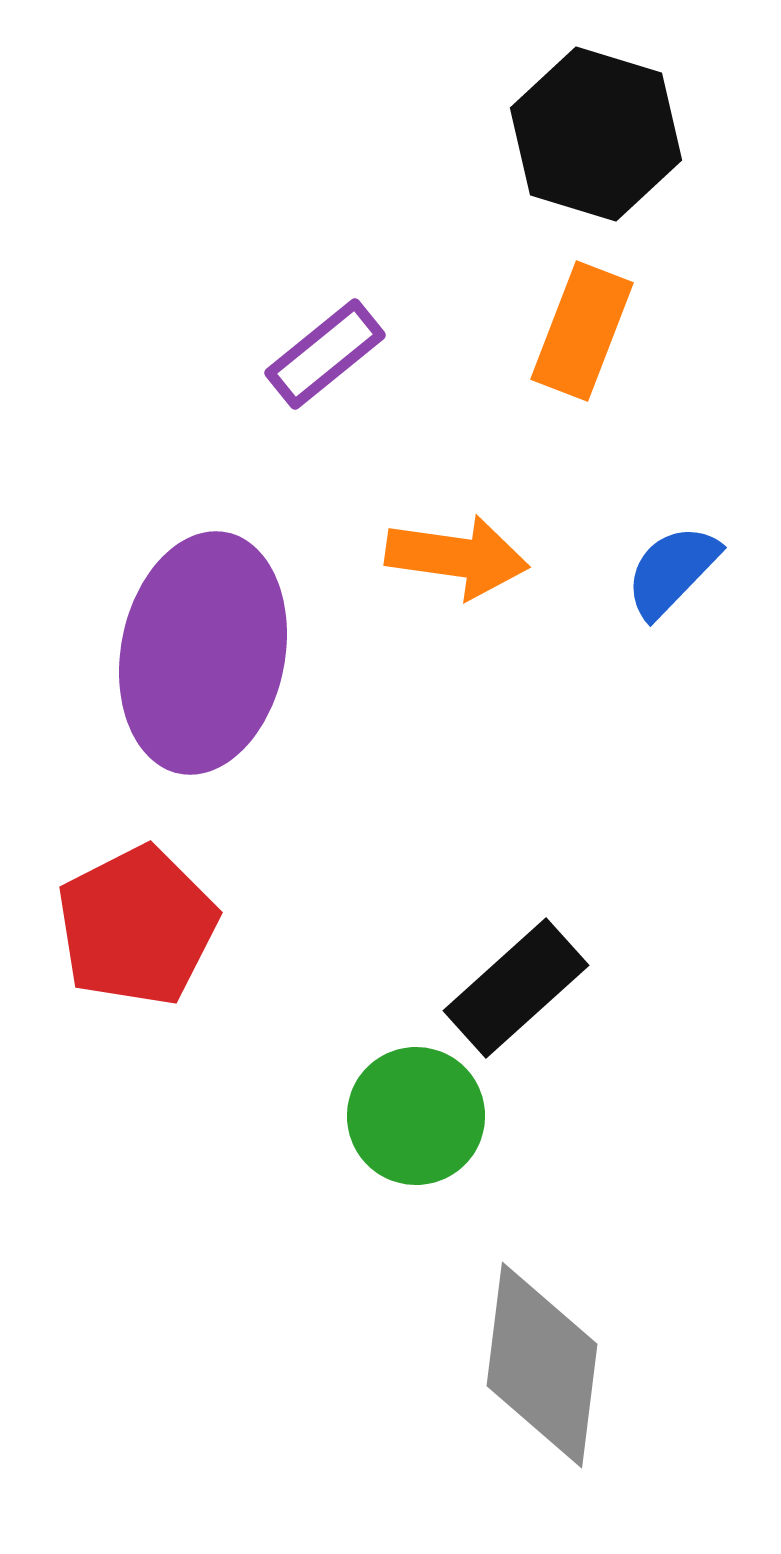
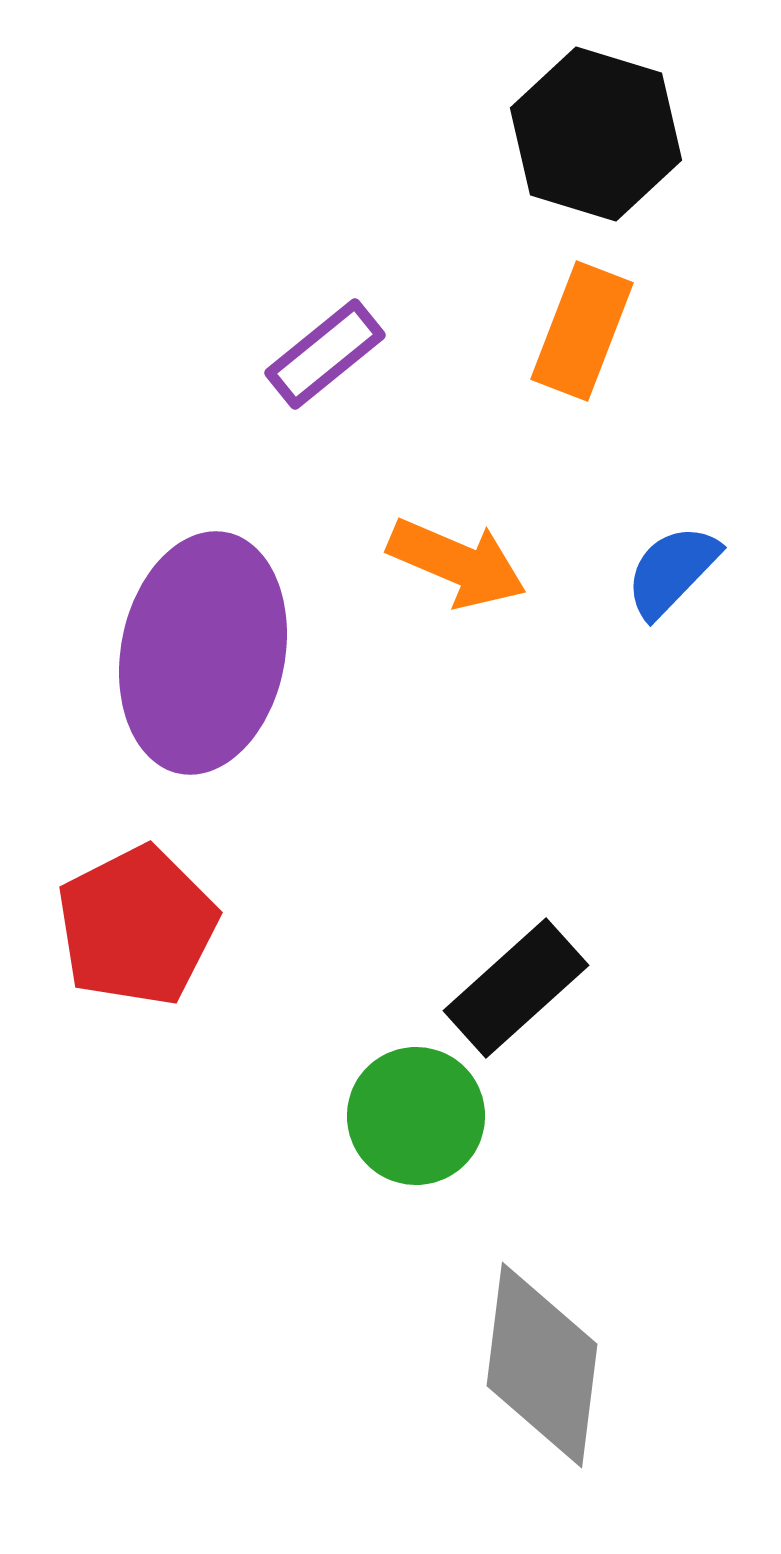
orange arrow: moved 6 px down; rotated 15 degrees clockwise
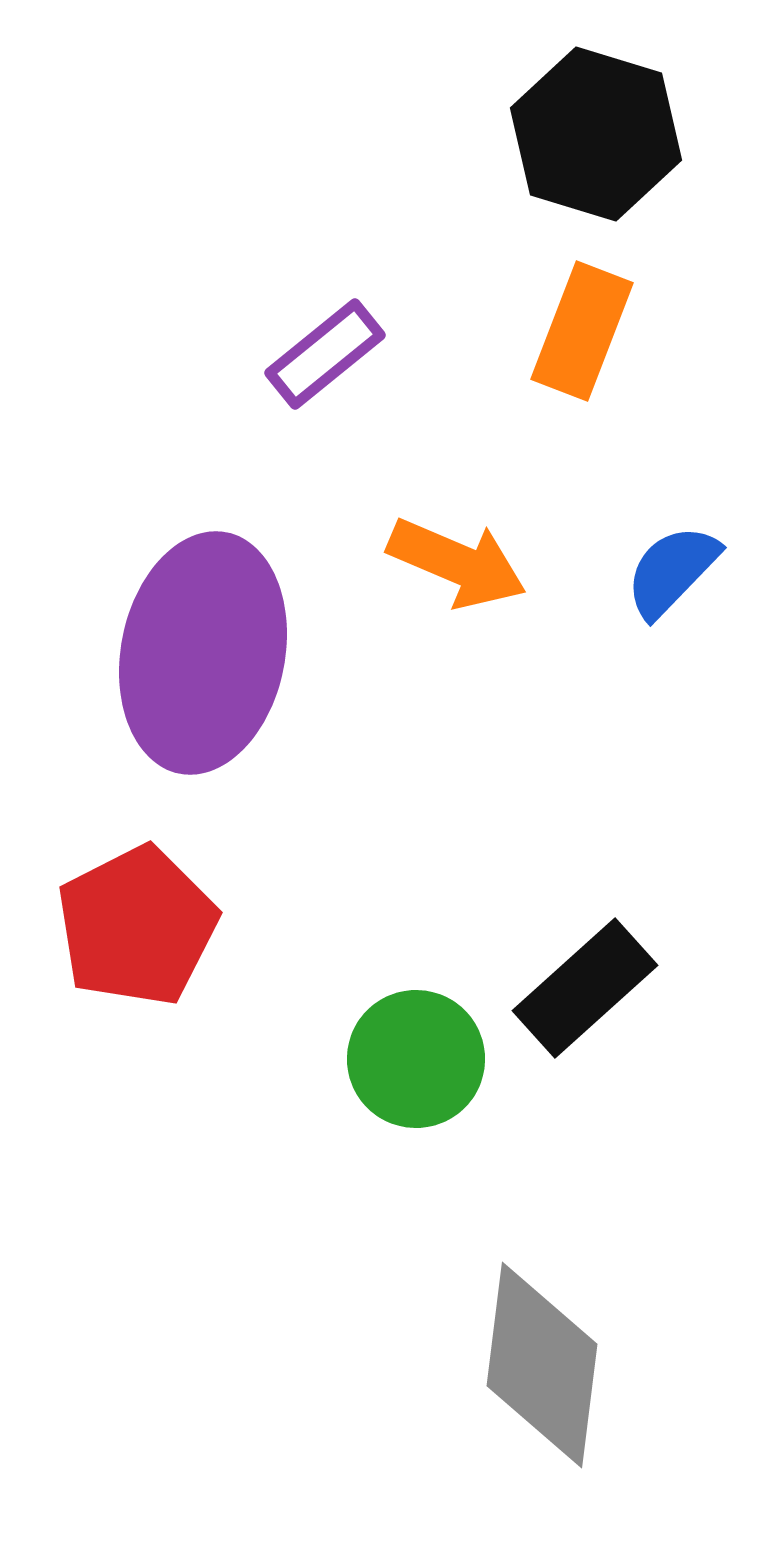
black rectangle: moved 69 px right
green circle: moved 57 px up
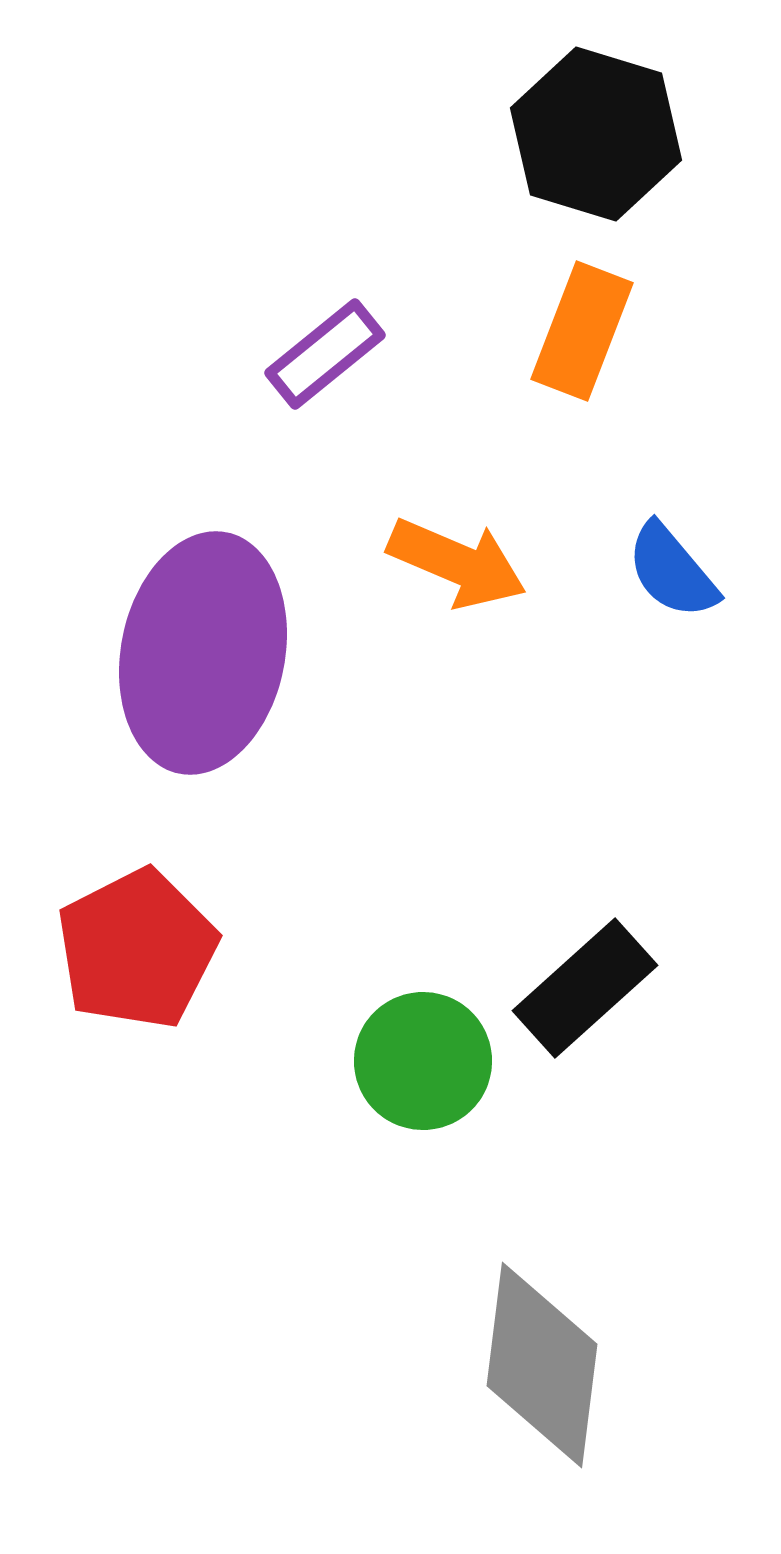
blue semicircle: rotated 84 degrees counterclockwise
red pentagon: moved 23 px down
green circle: moved 7 px right, 2 px down
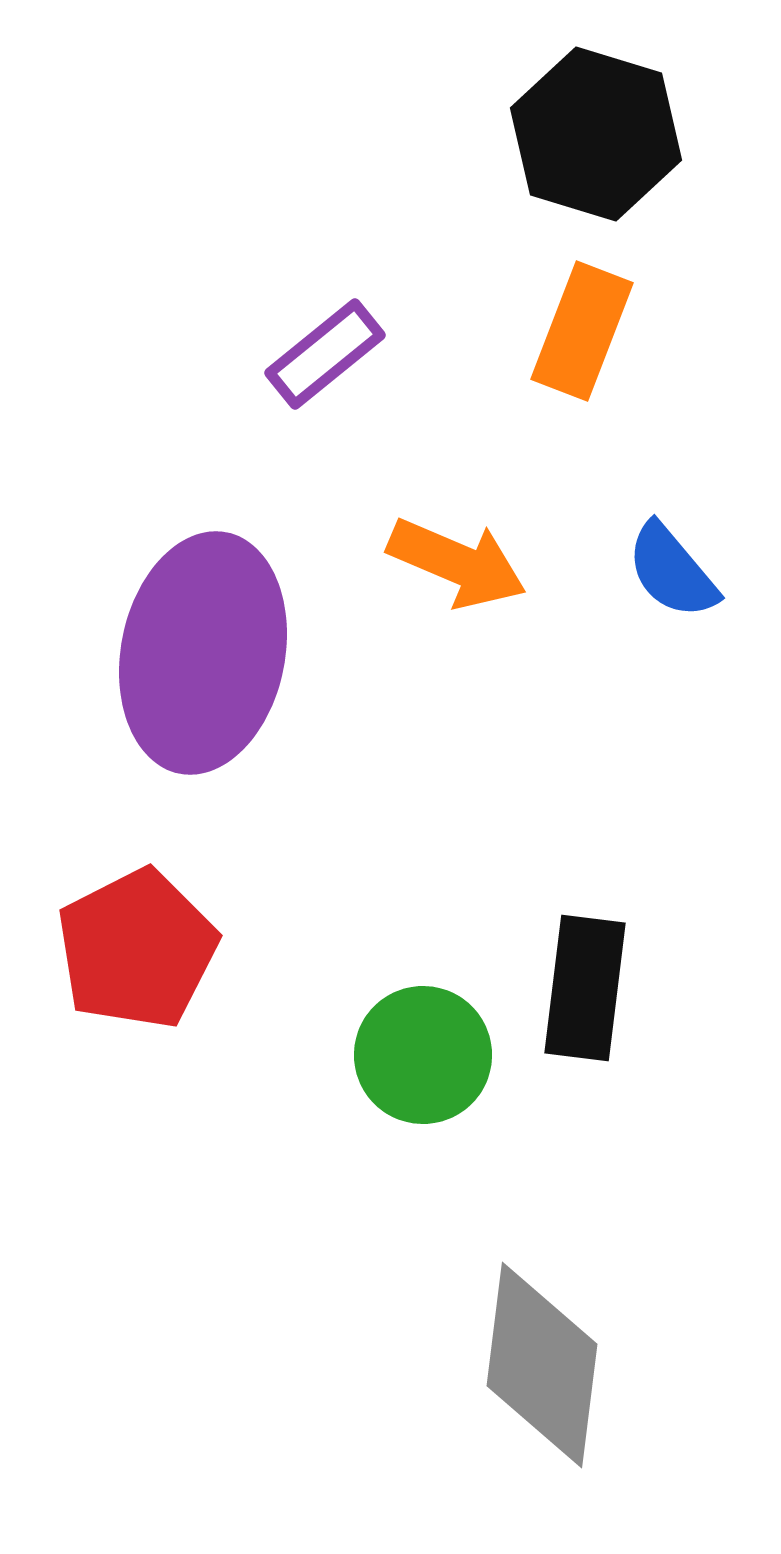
black rectangle: rotated 41 degrees counterclockwise
green circle: moved 6 px up
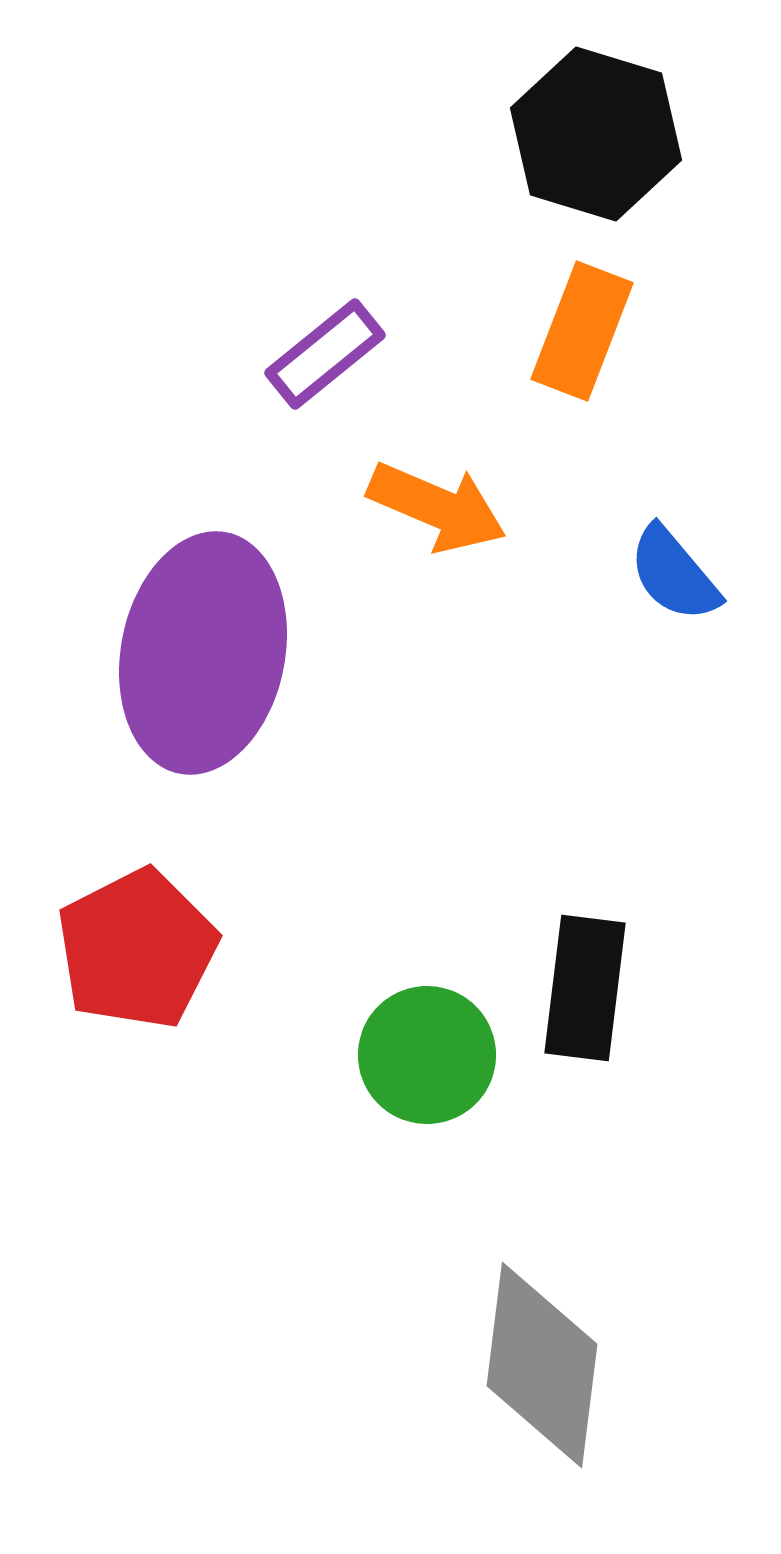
orange arrow: moved 20 px left, 56 px up
blue semicircle: moved 2 px right, 3 px down
green circle: moved 4 px right
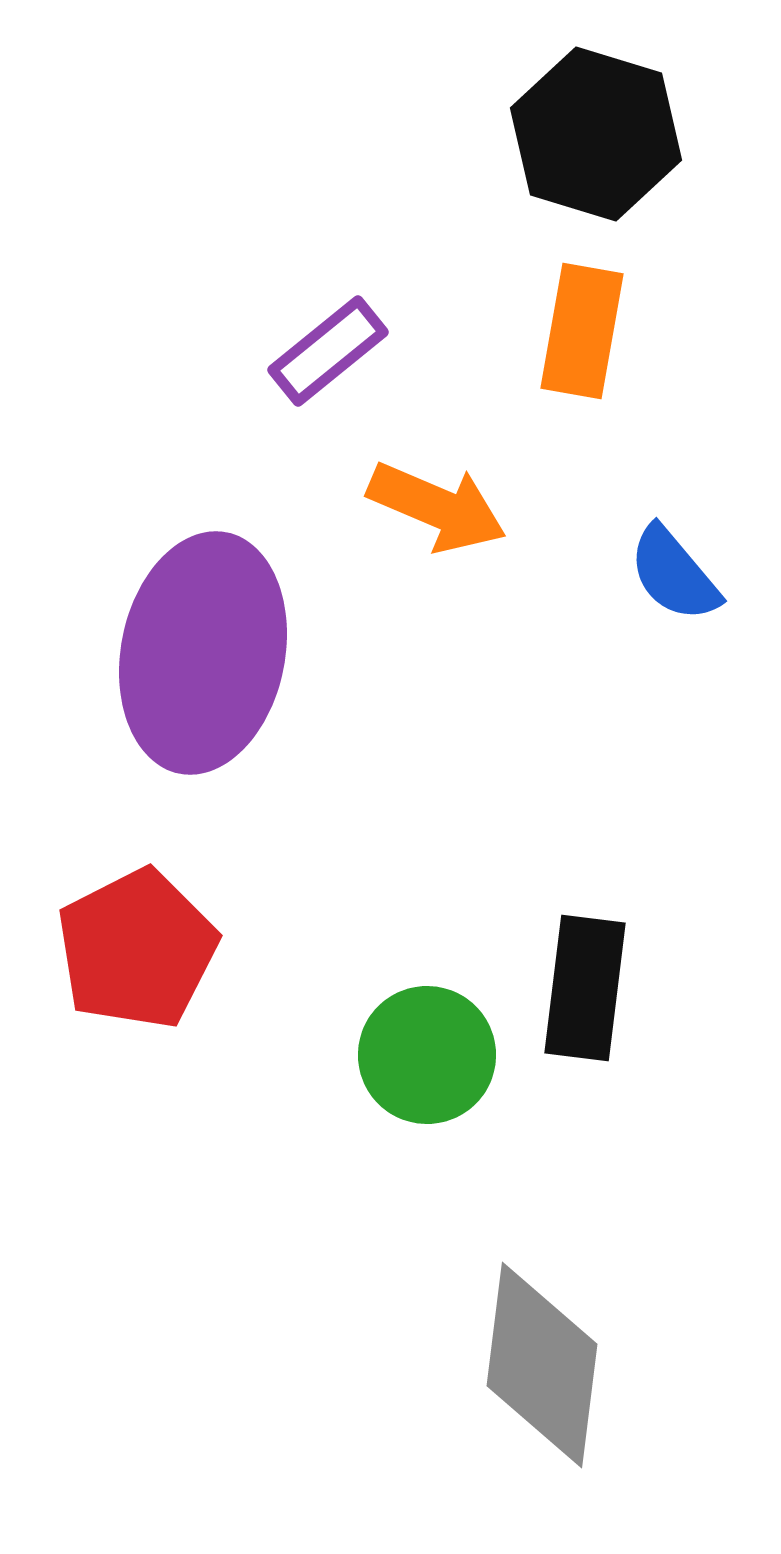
orange rectangle: rotated 11 degrees counterclockwise
purple rectangle: moved 3 px right, 3 px up
